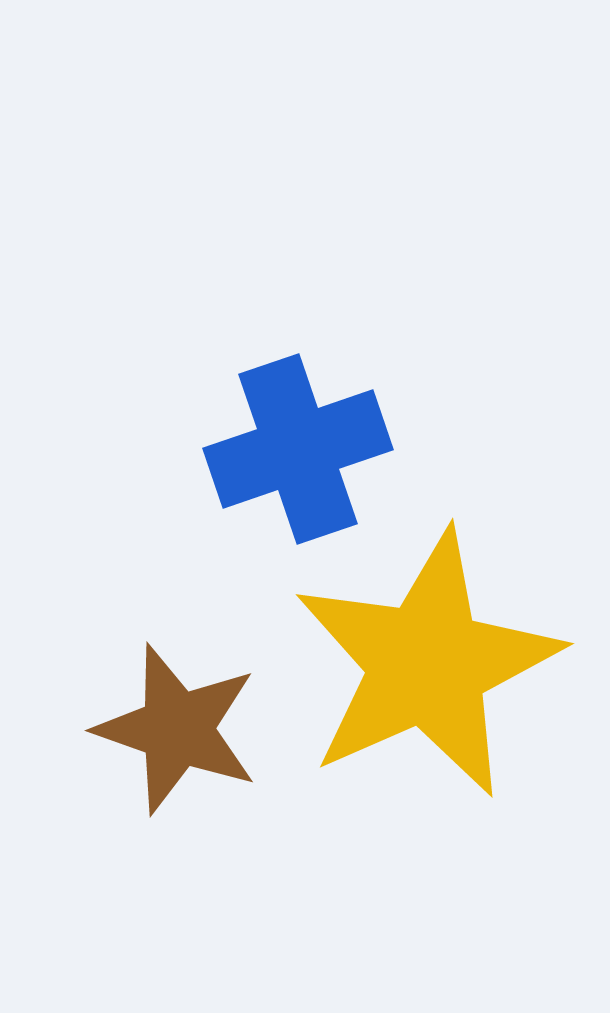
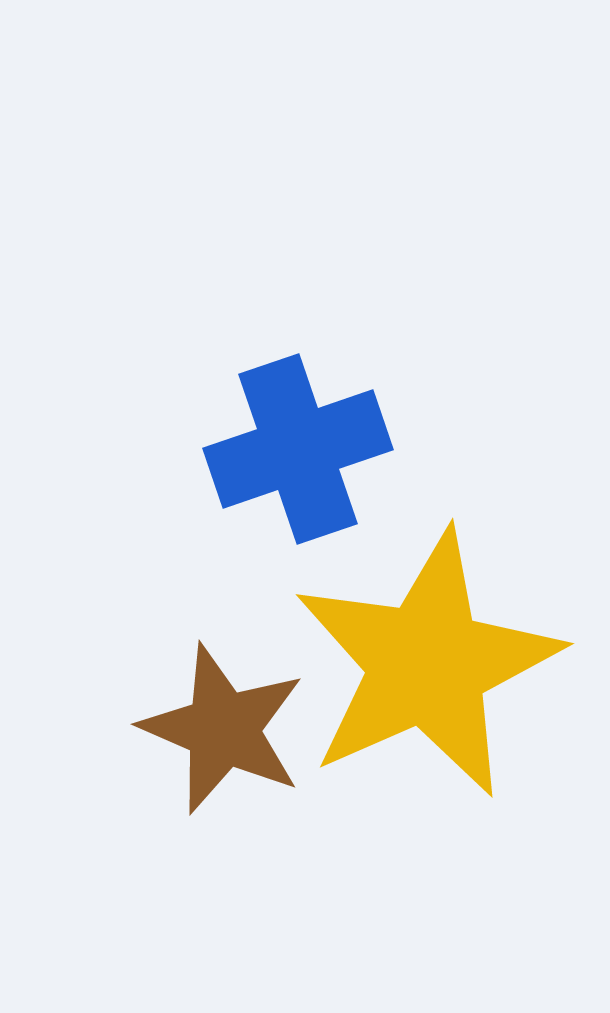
brown star: moved 46 px right; rotated 4 degrees clockwise
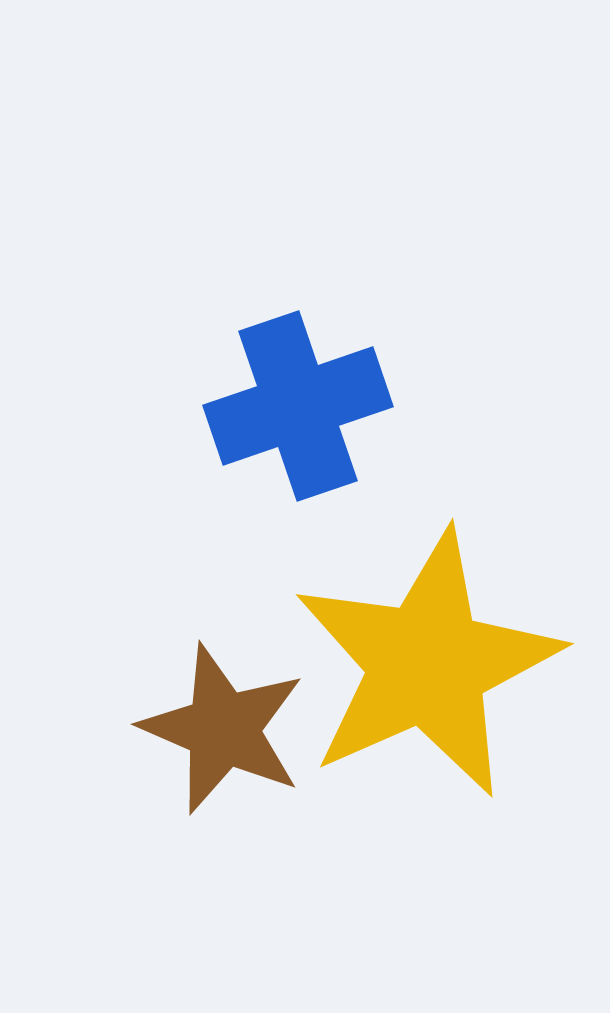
blue cross: moved 43 px up
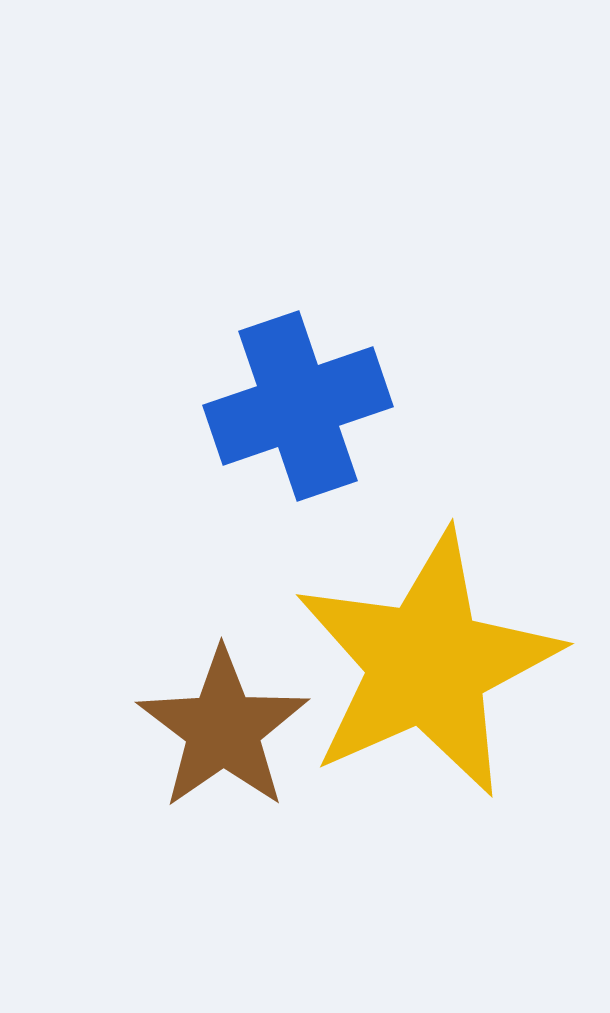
brown star: rotated 14 degrees clockwise
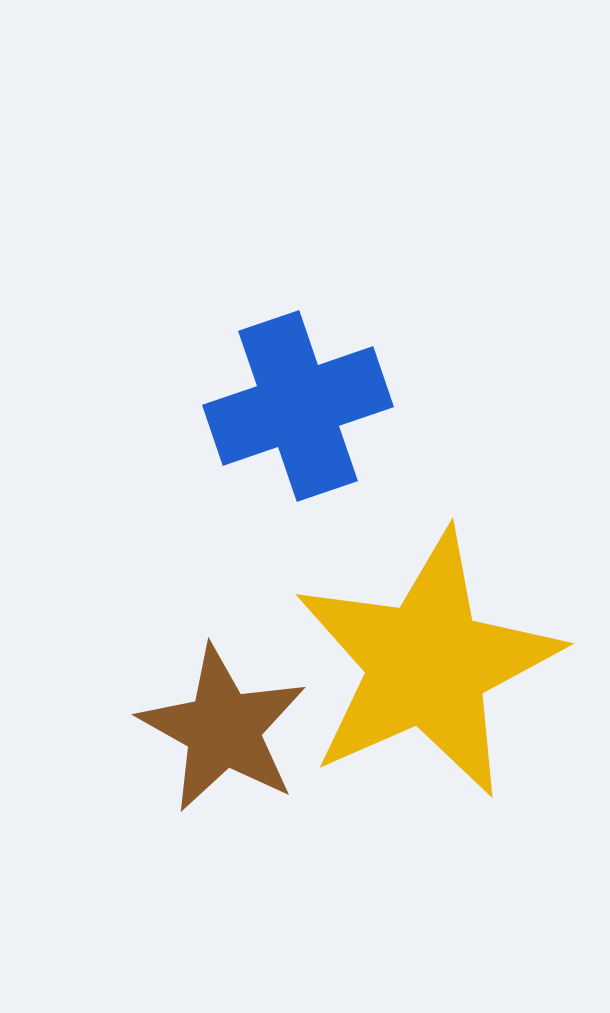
brown star: rotated 8 degrees counterclockwise
